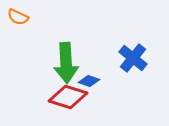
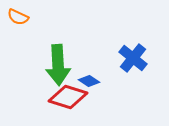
green arrow: moved 8 px left, 2 px down
blue diamond: rotated 15 degrees clockwise
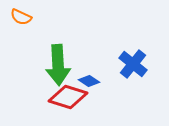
orange semicircle: moved 3 px right
blue cross: moved 6 px down
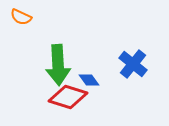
blue diamond: moved 1 px up; rotated 20 degrees clockwise
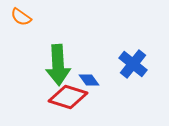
orange semicircle: rotated 10 degrees clockwise
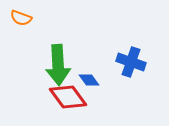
orange semicircle: moved 1 px down; rotated 15 degrees counterclockwise
blue cross: moved 2 px left, 2 px up; rotated 20 degrees counterclockwise
red diamond: rotated 36 degrees clockwise
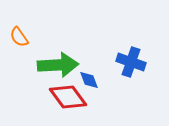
orange semicircle: moved 2 px left, 19 px down; rotated 35 degrees clockwise
green arrow: rotated 90 degrees counterclockwise
blue diamond: rotated 15 degrees clockwise
